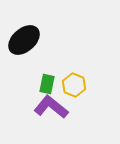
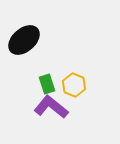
green rectangle: rotated 30 degrees counterclockwise
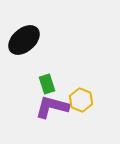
yellow hexagon: moved 7 px right, 15 px down
purple L-shape: moved 1 px right; rotated 24 degrees counterclockwise
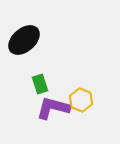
green rectangle: moved 7 px left
purple L-shape: moved 1 px right, 1 px down
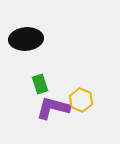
black ellipse: moved 2 px right, 1 px up; rotated 36 degrees clockwise
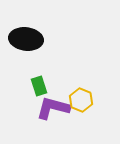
black ellipse: rotated 12 degrees clockwise
green rectangle: moved 1 px left, 2 px down
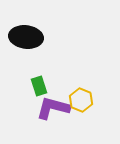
black ellipse: moved 2 px up
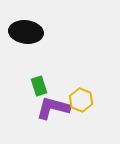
black ellipse: moved 5 px up
